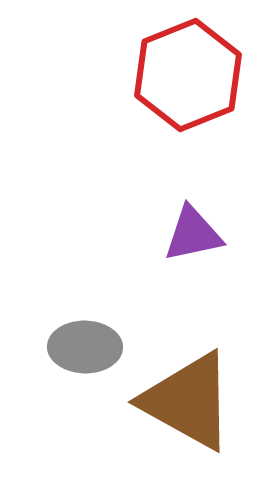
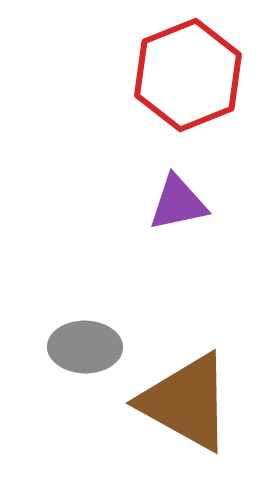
purple triangle: moved 15 px left, 31 px up
brown triangle: moved 2 px left, 1 px down
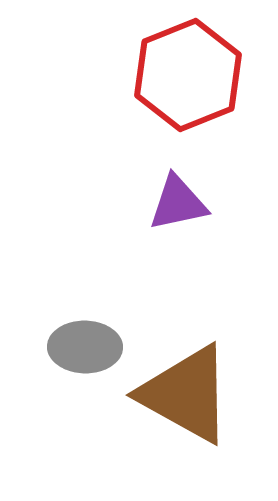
brown triangle: moved 8 px up
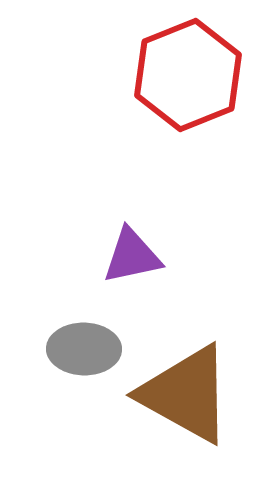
purple triangle: moved 46 px left, 53 px down
gray ellipse: moved 1 px left, 2 px down
